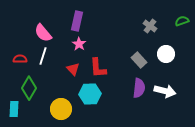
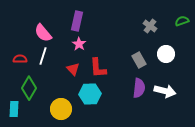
gray rectangle: rotated 14 degrees clockwise
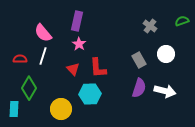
purple semicircle: rotated 12 degrees clockwise
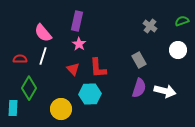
white circle: moved 12 px right, 4 px up
cyan rectangle: moved 1 px left, 1 px up
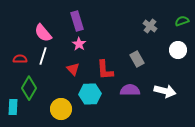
purple rectangle: rotated 30 degrees counterclockwise
gray rectangle: moved 2 px left, 1 px up
red L-shape: moved 7 px right, 2 px down
purple semicircle: moved 9 px left, 2 px down; rotated 108 degrees counterclockwise
cyan rectangle: moved 1 px up
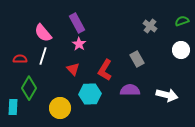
purple rectangle: moved 2 px down; rotated 12 degrees counterclockwise
white circle: moved 3 px right
red L-shape: rotated 35 degrees clockwise
white arrow: moved 2 px right, 4 px down
yellow circle: moved 1 px left, 1 px up
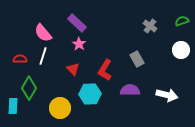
purple rectangle: rotated 18 degrees counterclockwise
cyan rectangle: moved 1 px up
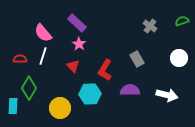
white circle: moved 2 px left, 8 px down
red triangle: moved 3 px up
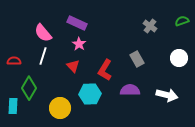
purple rectangle: rotated 18 degrees counterclockwise
red semicircle: moved 6 px left, 2 px down
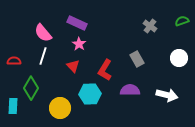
green diamond: moved 2 px right
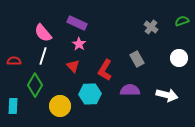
gray cross: moved 1 px right, 1 px down
green diamond: moved 4 px right, 3 px up
yellow circle: moved 2 px up
